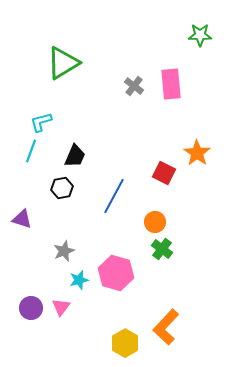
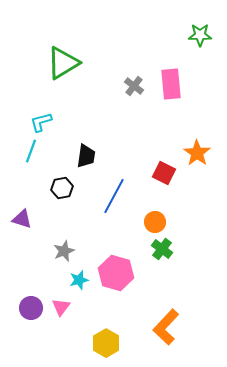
black trapezoid: moved 11 px right; rotated 15 degrees counterclockwise
yellow hexagon: moved 19 px left
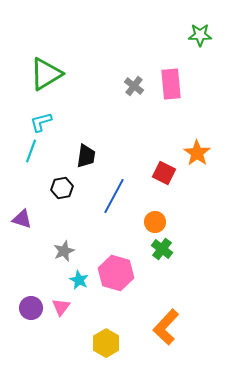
green triangle: moved 17 px left, 11 px down
cyan star: rotated 30 degrees counterclockwise
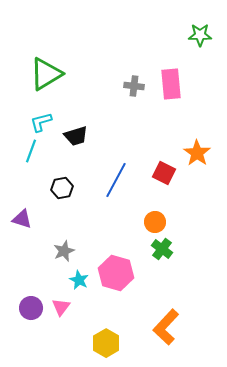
gray cross: rotated 30 degrees counterclockwise
black trapezoid: moved 10 px left, 20 px up; rotated 65 degrees clockwise
blue line: moved 2 px right, 16 px up
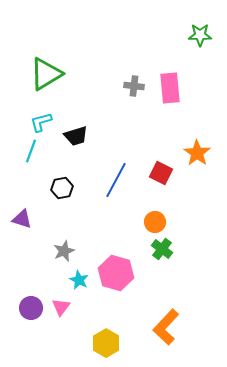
pink rectangle: moved 1 px left, 4 px down
red square: moved 3 px left
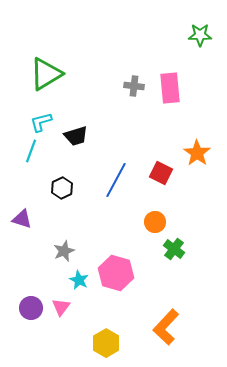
black hexagon: rotated 15 degrees counterclockwise
green cross: moved 12 px right
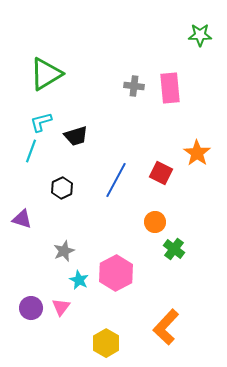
pink hexagon: rotated 16 degrees clockwise
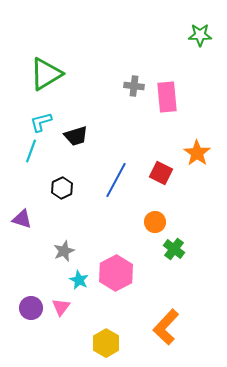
pink rectangle: moved 3 px left, 9 px down
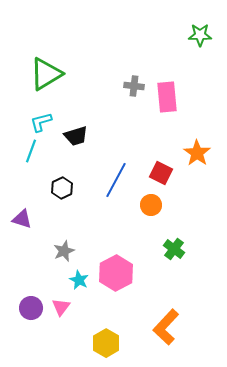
orange circle: moved 4 px left, 17 px up
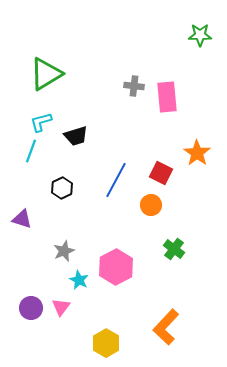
pink hexagon: moved 6 px up
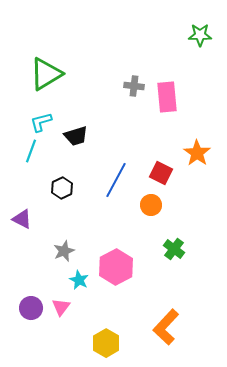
purple triangle: rotated 10 degrees clockwise
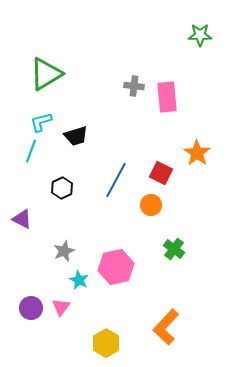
pink hexagon: rotated 16 degrees clockwise
